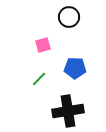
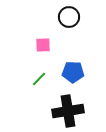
pink square: rotated 14 degrees clockwise
blue pentagon: moved 2 px left, 4 px down
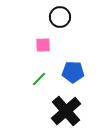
black circle: moved 9 px left
black cross: moved 2 px left; rotated 32 degrees counterclockwise
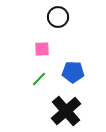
black circle: moved 2 px left
pink square: moved 1 px left, 4 px down
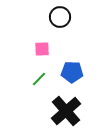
black circle: moved 2 px right
blue pentagon: moved 1 px left
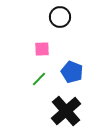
blue pentagon: rotated 20 degrees clockwise
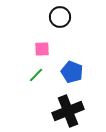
green line: moved 3 px left, 4 px up
black cross: moved 2 px right; rotated 20 degrees clockwise
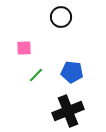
black circle: moved 1 px right
pink square: moved 18 px left, 1 px up
blue pentagon: rotated 15 degrees counterclockwise
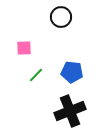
black cross: moved 2 px right
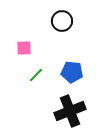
black circle: moved 1 px right, 4 px down
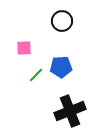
blue pentagon: moved 11 px left, 5 px up; rotated 10 degrees counterclockwise
